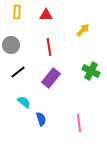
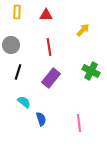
black line: rotated 35 degrees counterclockwise
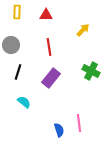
blue semicircle: moved 18 px right, 11 px down
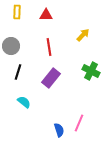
yellow arrow: moved 5 px down
gray circle: moved 1 px down
pink line: rotated 30 degrees clockwise
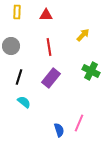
black line: moved 1 px right, 5 px down
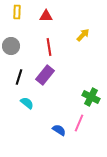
red triangle: moved 1 px down
green cross: moved 26 px down
purple rectangle: moved 6 px left, 3 px up
cyan semicircle: moved 3 px right, 1 px down
blue semicircle: rotated 40 degrees counterclockwise
